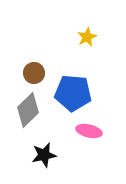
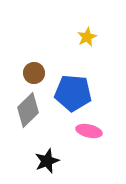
black star: moved 3 px right, 6 px down; rotated 10 degrees counterclockwise
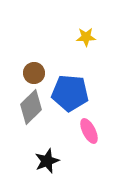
yellow star: moved 1 px left; rotated 24 degrees clockwise
blue pentagon: moved 3 px left
gray diamond: moved 3 px right, 3 px up
pink ellipse: rotated 50 degrees clockwise
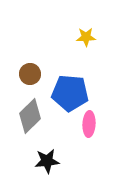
brown circle: moved 4 px left, 1 px down
gray diamond: moved 1 px left, 9 px down
pink ellipse: moved 7 px up; rotated 30 degrees clockwise
black star: rotated 15 degrees clockwise
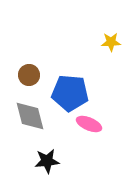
yellow star: moved 25 px right, 5 px down
brown circle: moved 1 px left, 1 px down
gray diamond: rotated 60 degrees counterclockwise
pink ellipse: rotated 70 degrees counterclockwise
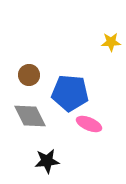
gray diamond: rotated 12 degrees counterclockwise
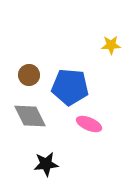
yellow star: moved 3 px down
blue pentagon: moved 6 px up
black star: moved 1 px left, 3 px down
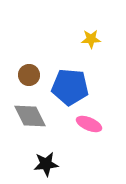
yellow star: moved 20 px left, 6 px up
